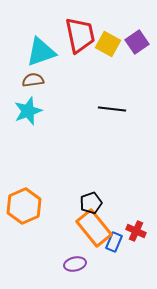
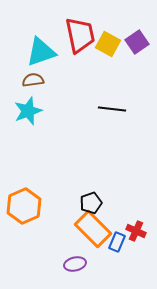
orange rectangle: moved 1 px left, 1 px down; rotated 6 degrees counterclockwise
blue rectangle: moved 3 px right
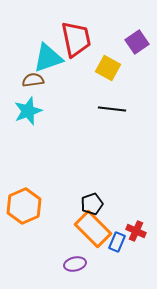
red trapezoid: moved 4 px left, 4 px down
yellow square: moved 24 px down
cyan triangle: moved 7 px right, 6 px down
black pentagon: moved 1 px right, 1 px down
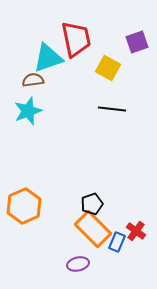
purple square: rotated 15 degrees clockwise
red cross: rotated 12 degrees clockwise
purple ellipse: moved 3 px right
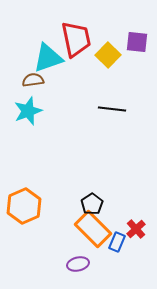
purple square: rotated 25 degrees clockwise
yellow square: moved 13 px up; rotated 15 degrees clockwise
black pentagon: rotated 15 degrees counterclockwise
red cross: moved 2 px up; rotated 12 degrees clockwise
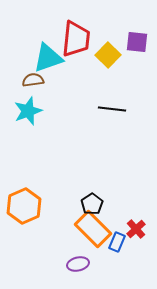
red trapezoid: rotated 18 degrees clockwise
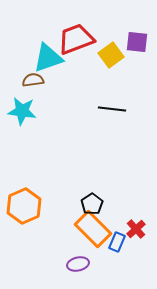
red trapezoid: rotated 117 degrees counterclockwise
yellow square: moved 3 px right; rotated 10 degrees clockwise
cyan star: moved 6 px left; rotated 28 degrees clockwise
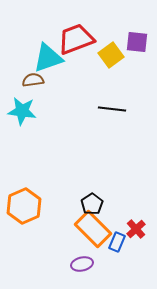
purple ellipse: moved 4 px right
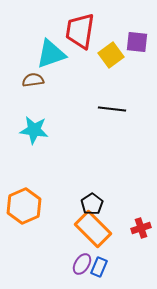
red trapezoid: moved 4 px right, 8 px up; rotated 60 degrees counterclockwise
cyan triangle: moved 3 px right, 4 px up
cyan star: moved 12 px right, 19 px down
red cross: moved 5 px right, 1 px up; rotated 24 degrees clockwise
blue rectangle: moved 18 px left, 25 px down
purple ellipse: rotated 45 degrees counterclockwise
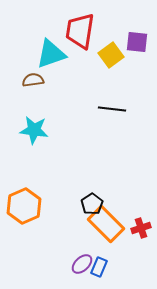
orange rectangle: moved 13 px right, 5 px up
purple ellipse: rotated 15 degrees clockwise
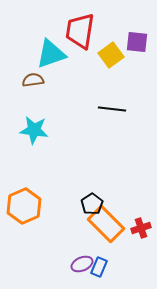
purple ellipse: rotated 20 degrees clockwise
